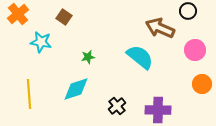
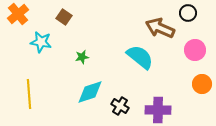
black circle: moved 2 px down
green star: moved 6 px left
cyan diamond: moved 14 px right, 3 px down
black cross: moved 3 px right; rotated 18 degrees counterclockwise
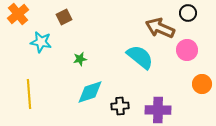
brown square: rotated 28 degrees clockwise
pink circle: moved 8 px left
green star: moved 2 px left, 2 px down
black cross: rotated 36 degrees counterclockwise
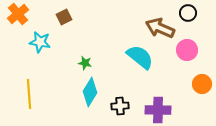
cyan star: moved 1 px left
green star: moved 5 px right, 4 px down; rotated 24 degrees clockwise
cyan diamond: rotated 40 degrees counterclockwise
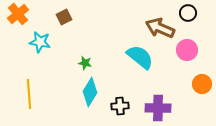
purple cross: moved 2 px up
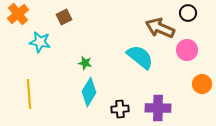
cyan diamond: moved 1 px left
black cross: moved 3 px down
